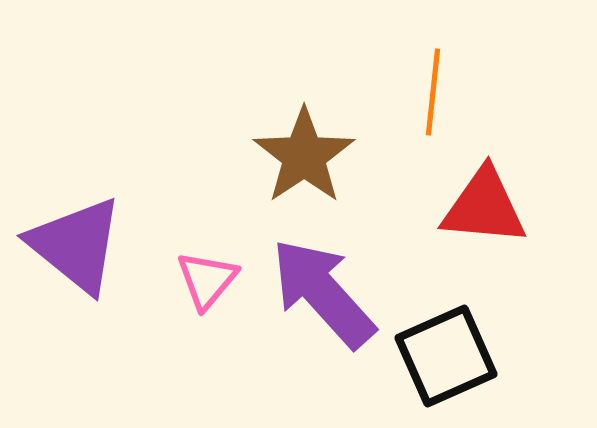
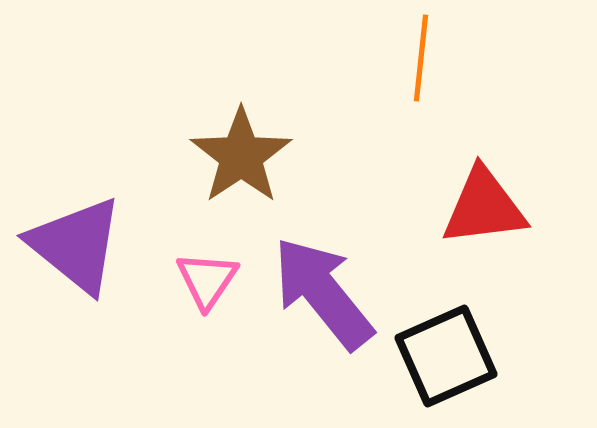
orange line: moved 12 px left, 34 px up
brown star: moved 63 px left
red triangle: rotated 12 degrees counterclockwise
pink triangle: rotated 6 degrees counterclockwise
purple arrow: rotated 3 degrees clockwise
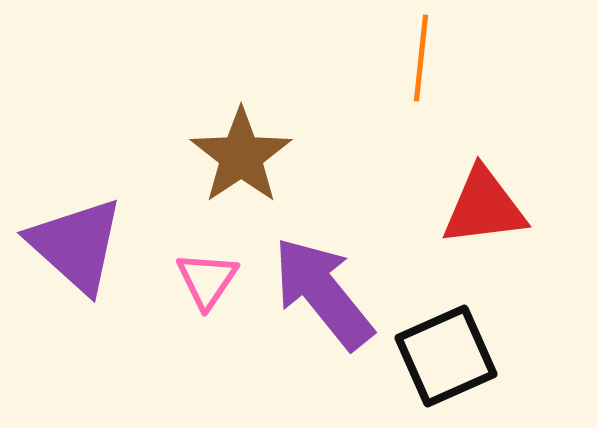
purple triangle: rotated 3 degrees clockwise
